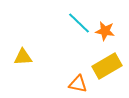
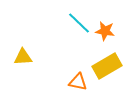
orange triangle: moved 2 px up
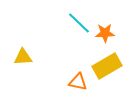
orange star: moved 2 px down; rotated 12 degrees counterclockwise
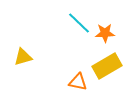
yellow triangle: rotated 12 degrees counterclockwise
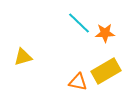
yellow rectangle: moved 1 px left, 5 px down
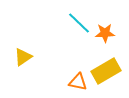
yellow triangle: rotated 18 degrees counterclockwise
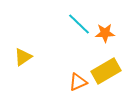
cyan line: moved 1 px down
orange triangle: rotated 36 degrees counterclockwise
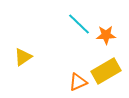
orange star: moved 1 px right, 2 px down
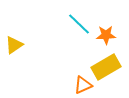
yellow triangle: moved 9 px left, 12 px up
yellow rectangle: moved 4 px up
orange triangle: moved 5 px right, 3 px down
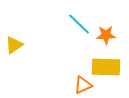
yellow rectangle: rotated 32 degrees clockwise
